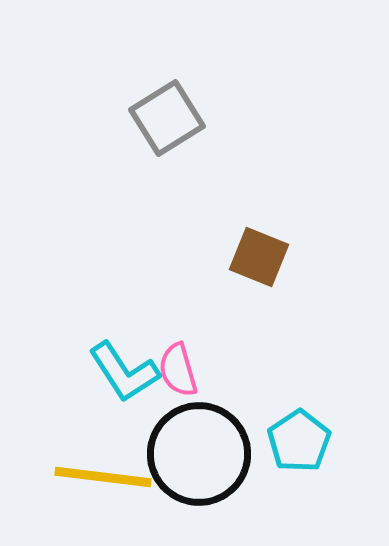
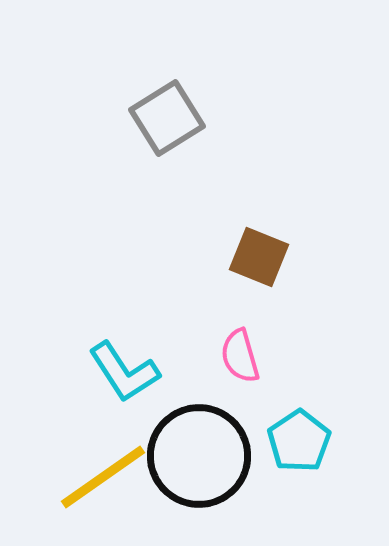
pink semicircle: moved 62 px right, 14 px up
black circle: moved 2 px down
yellow line: rotated 42 degrees counterclockwise
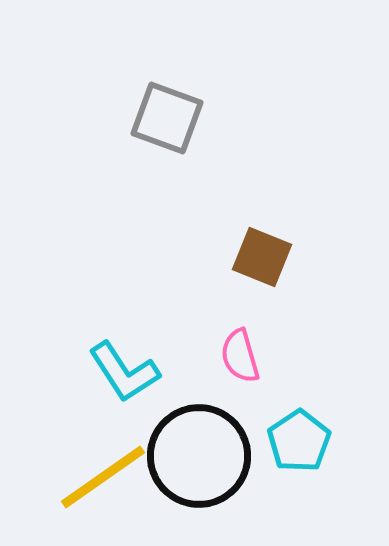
gray square: rotated 38 degrees counterclockwise
brown square: moved 3 px right
